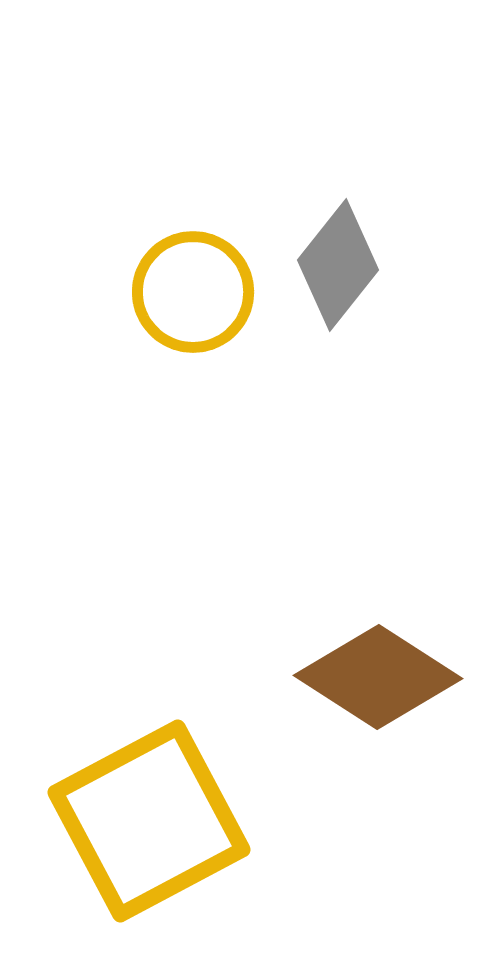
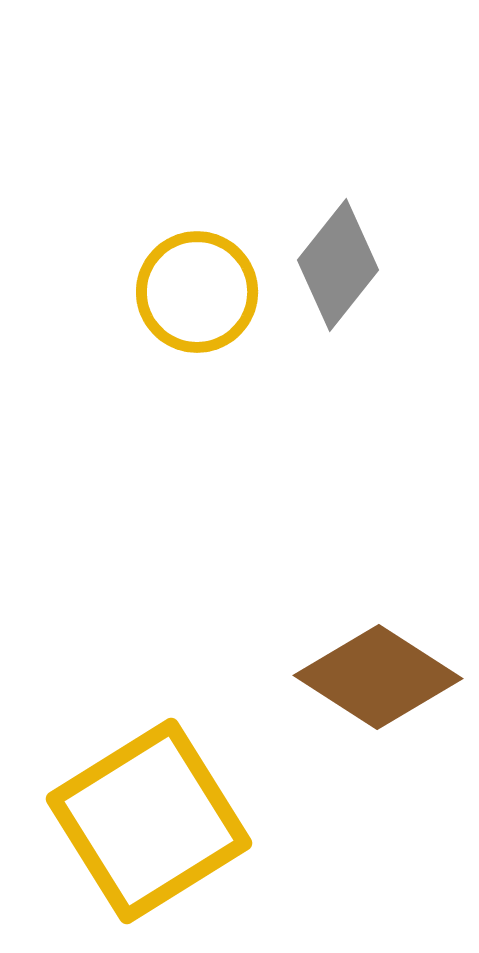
yellow circle: moved 4 px right
yellow square: rotated 4 degrees counterclockwise
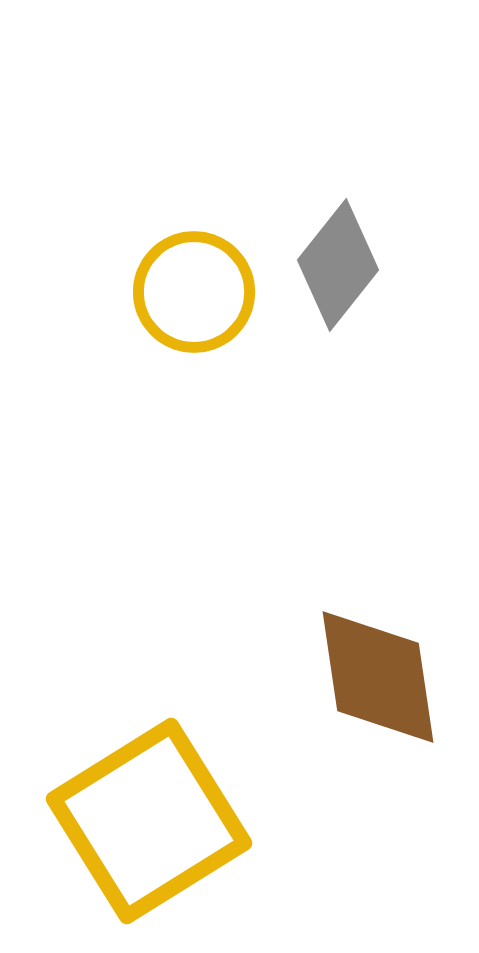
yellow circle: moved 3 px left
brown diamond: rotated 49 degrees clockwise
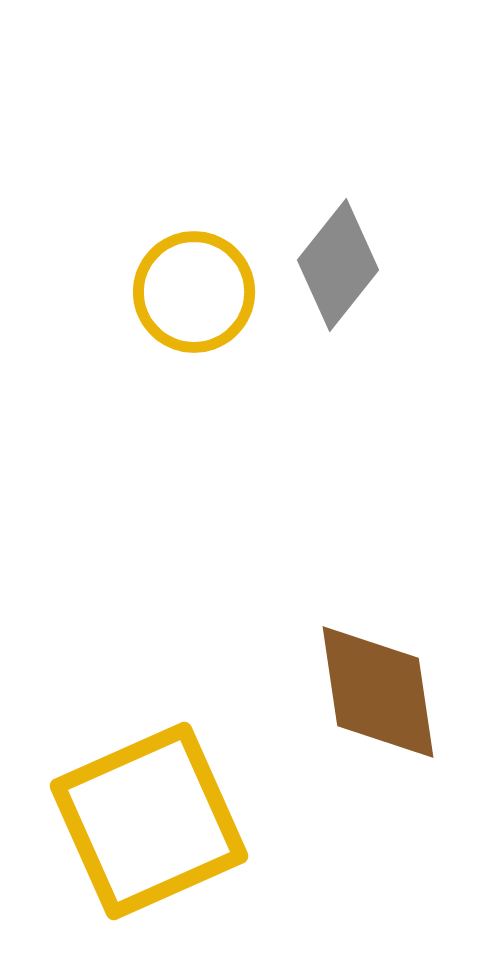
brown diamond: moved 15 px down
yellow square: rotated 8 degrees clockwise
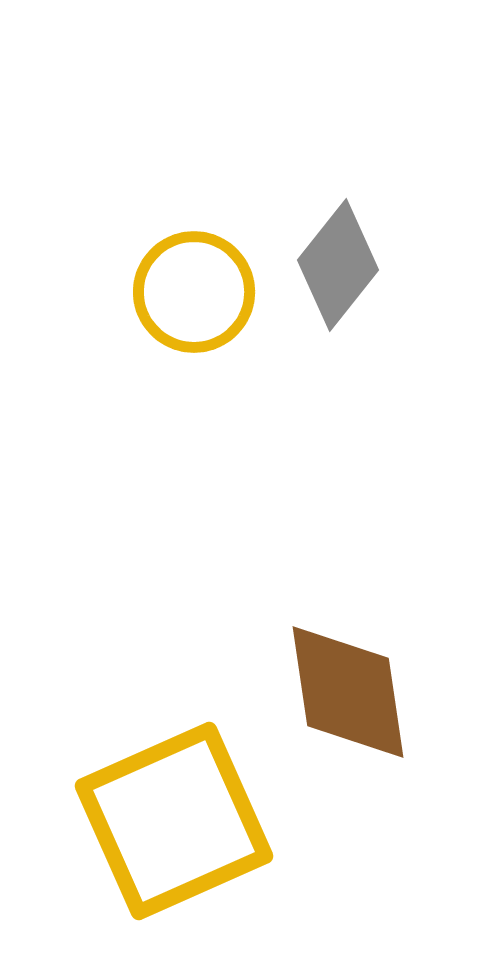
brown diamond: moved 30 px left
yellow square: moved 25 px right
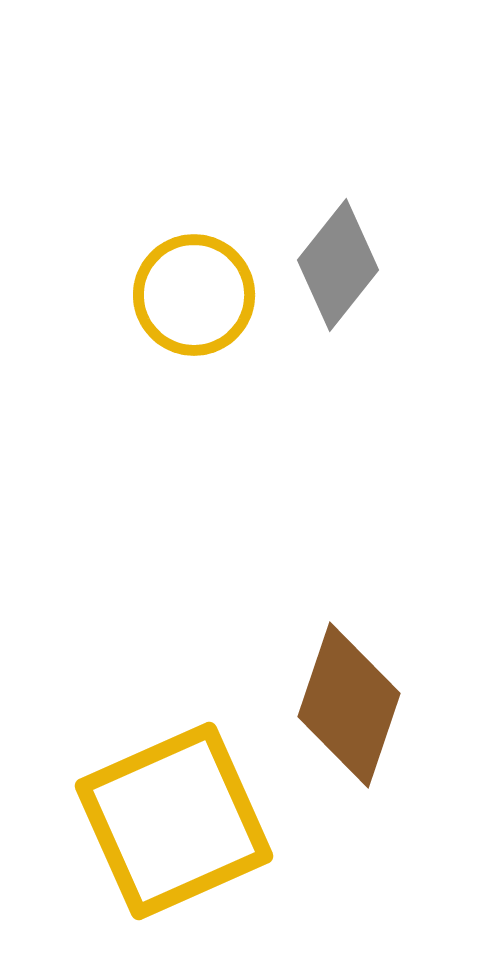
yellow circle: moved 3 px down
brown diamond: moved 1 px right, 13 px down; rotated 27 degrees clockwise
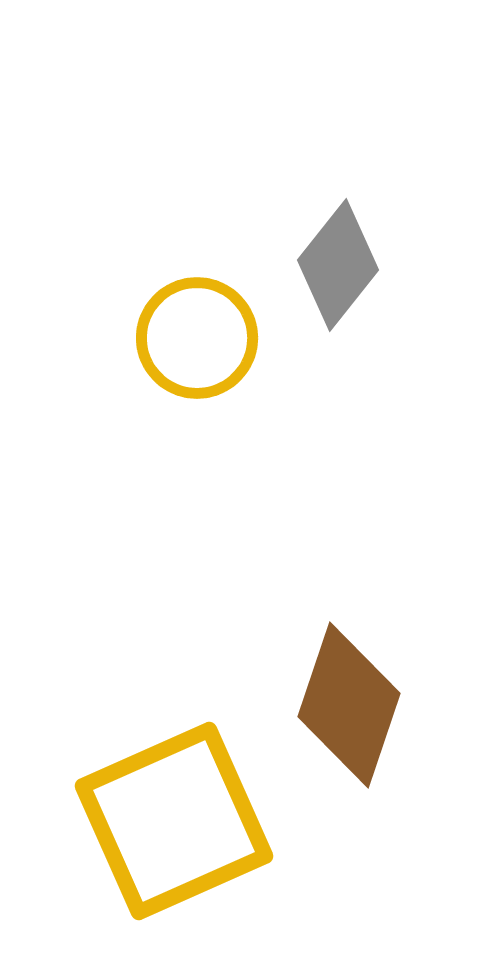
yellow circle: moved 3 px right, 43 px down
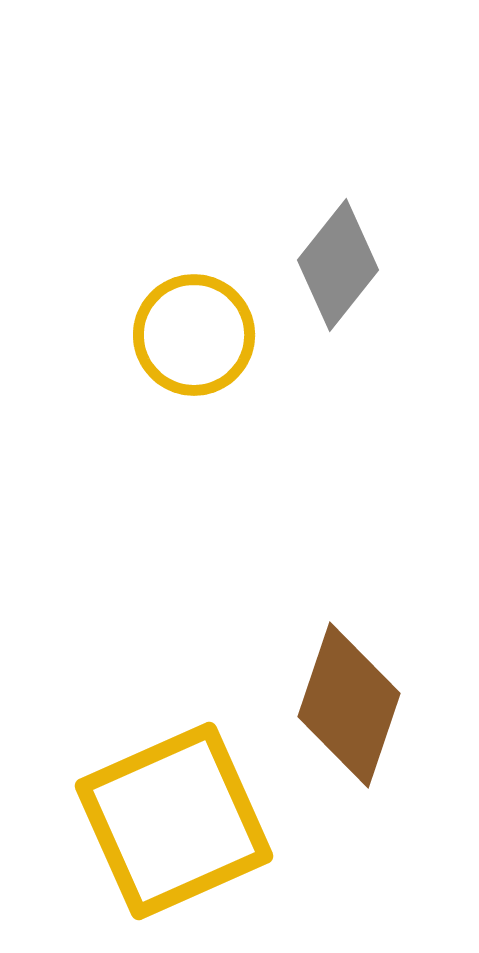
yellow circle: moved 3 px left, 3 px up
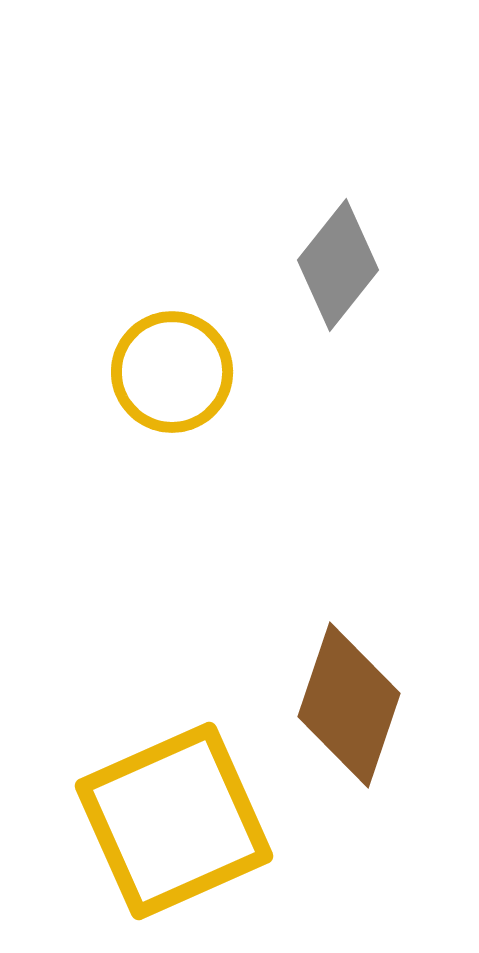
yellow circle: moved 22 px left, 37 px down
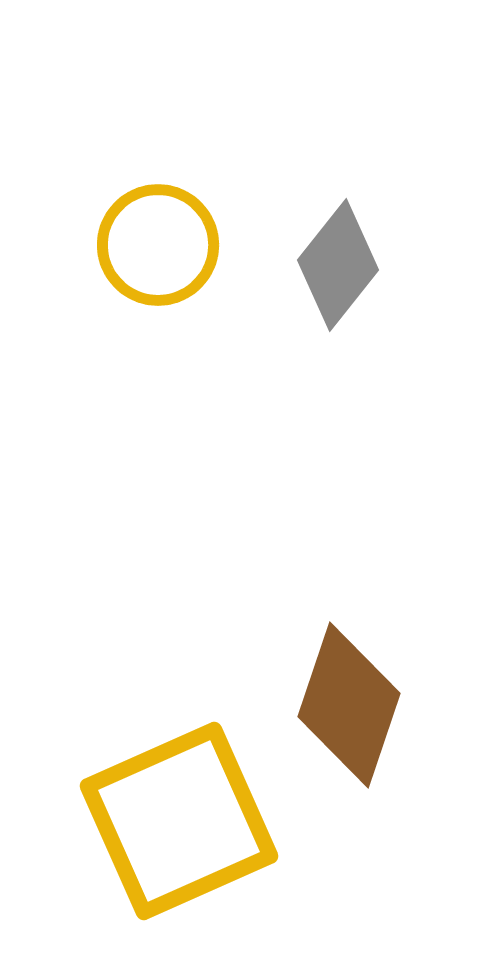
yellow circle: moved 14 px left, 127 px up
yellow square: moved 5 px right
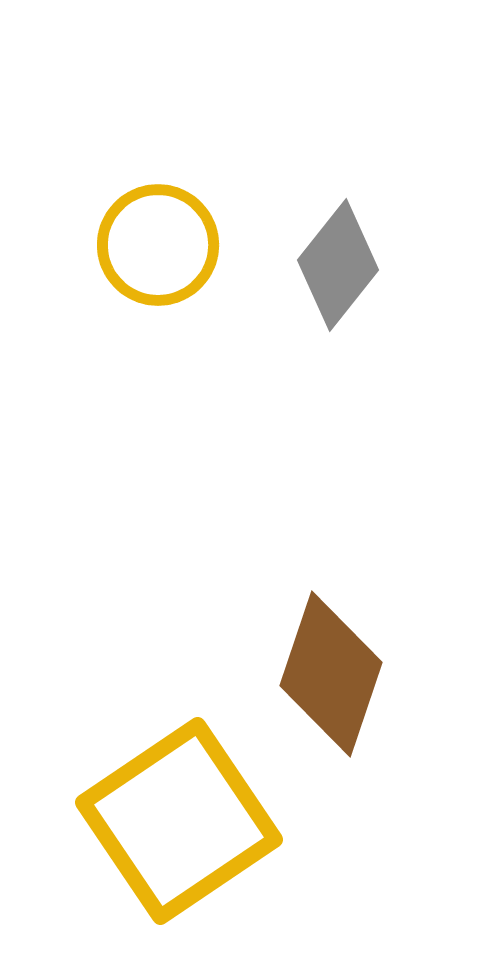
brown diamond: moved 18 px left, 31 px up
yellow square: rotated 10 degrees counterclockwise
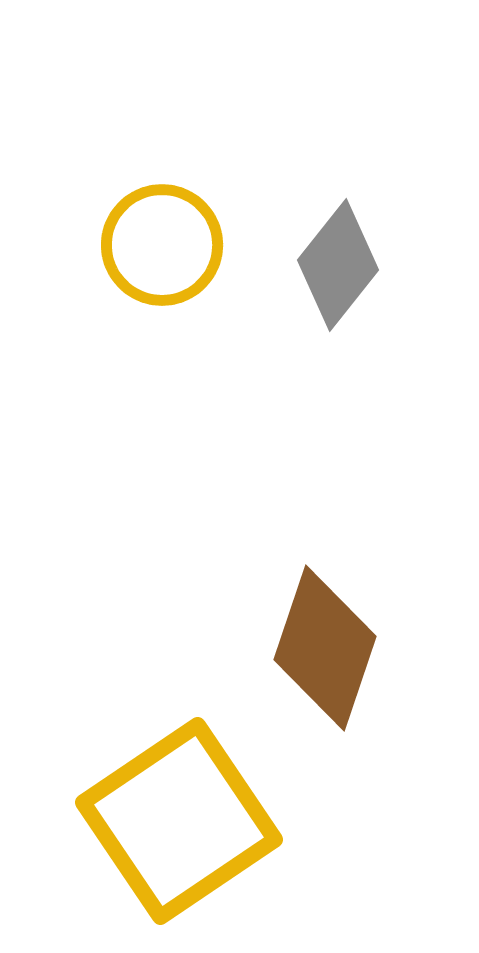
yellow circle: moved 4 px right
brown diamond: moved 6 px left, 26 px up
